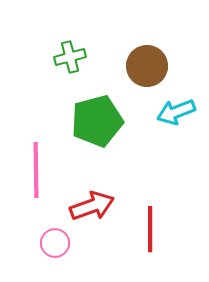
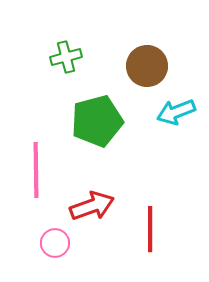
green cross: moved 4 px left
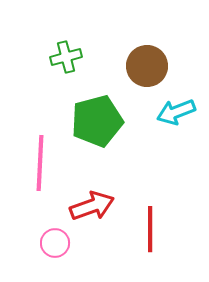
pink line: moved 4 px right, 7 px up; rotated 4 degrees clockwise
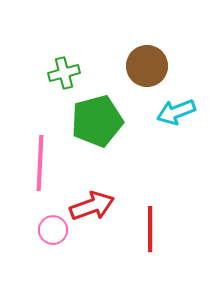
green cross: moved 2 px left, 16 px down
pink circle: moved 2 px left, 13 px up
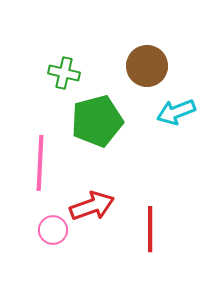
green cross: rotated 28 degrees clockwise
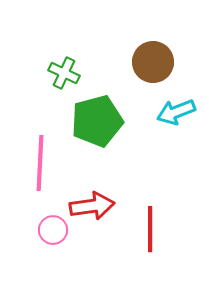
brown circle: moved 6 px right, 4 px up
green cross: rotated 12 degrees clockwise
red arrow: rotated 12 degrees clockwise
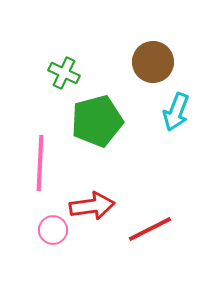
cyan arrow: rotated 48 degrees counterclockwise
red line: rotated 63 degrees clockwise
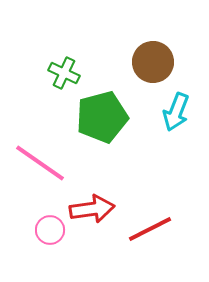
green pentagon: moved 5 px right, 4 px up
pink line: rotated 58 degrees counterclockwise
red arrow: moved 3 px down
pink circle: moved 3 px left
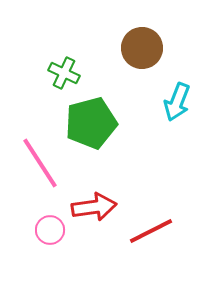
brown circle: moved 11 px left, 14 px up
cyan arrow: moved 1 px right, 10 px up
green pentagon: moved 11 px left, 6 px down
pink line: rotated 22 degrees clockwise
red arrow: moved 2 px right, 2 px up
red line: moved 1 px right, 2 px down
